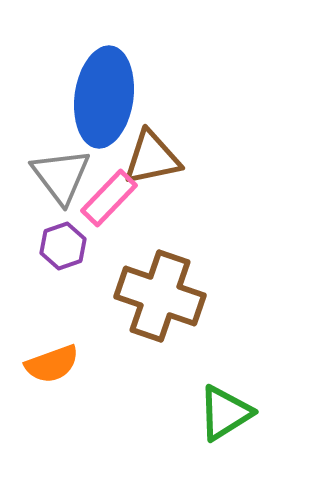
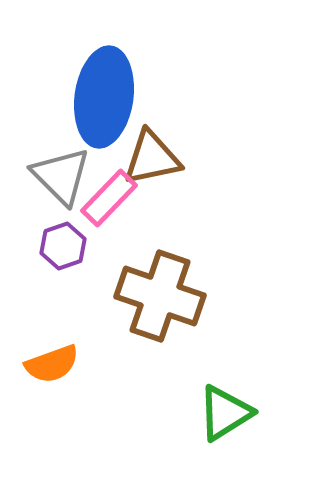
gray triangle: rotated 8 degrees counterclockwise
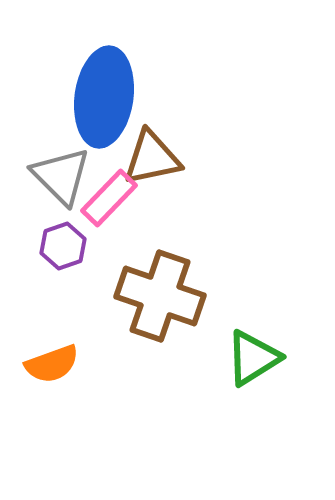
green triangle: moved 28 px right, 55 px up
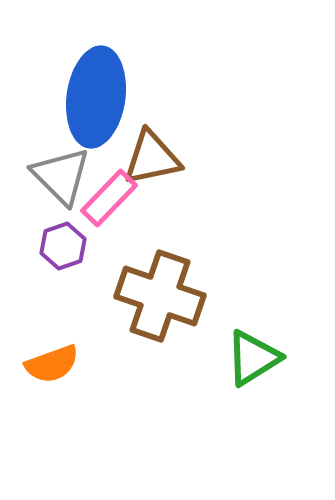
blue ellipse: moved 8 px left
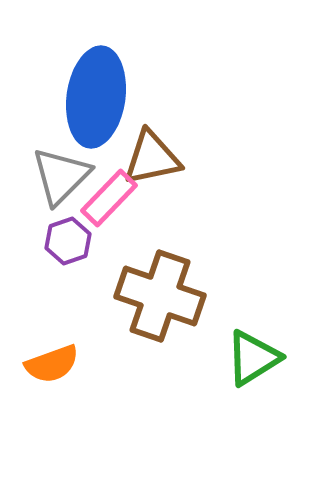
gray triangle: rotated 30 degrees clockwise
purple hexagon: moved 5 px right, 5 px up
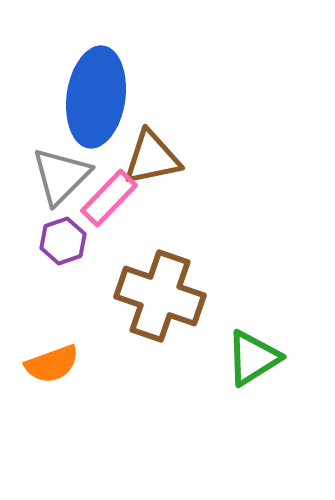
purple hexagon: moved 5 px left
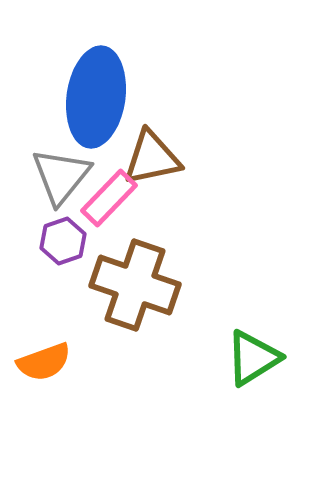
gray triangle: rotated 6 degrees counterclockwise
brown cross: moved 25 px left, 11 px up
orange semicircle: moved 8 px left, 2 px up
